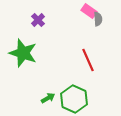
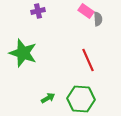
pink rectangle: moved 3 px left
purple cross: moved 9 px up; rotated 32 degrees clockwise
green hexagon: moved 7 px right; rotated 20 degrees counterclockwise
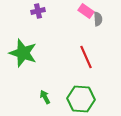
red line: moved 2 px left, 3 px up
green arrow: moved 3 px left, 1 px up; rotated 88 degrees counterclockwise
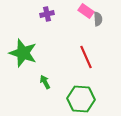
purple cross: moved 9 px right, 3 px down
green arrow: moved 15 px up
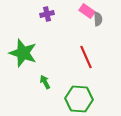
pink rectangle: moved 1 px right
green hexagon: moved 2 px left
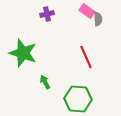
green hexagon: moved 1 px left
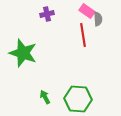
red line: moved 3 px left, 22 px up; rotated 15 degrees clockwise
green arrow: moved 15 px down
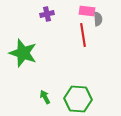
pink rectangle: rotated 28 degrees counterclockwise
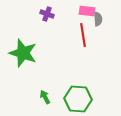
purple cross: rotated 32 degrees clockwise
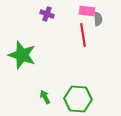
green star: moved 1 px left, 2 px down
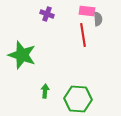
green arrow: moved 6 px up; rotated 32 degrees clockwise
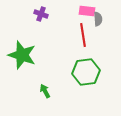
purple cross: moved 6 px left
green arrow: rotated 32 degrees counterclockwise
green hexagon: moved 8 px right, 27 px up; rotated 12 degrees counterclockwise
